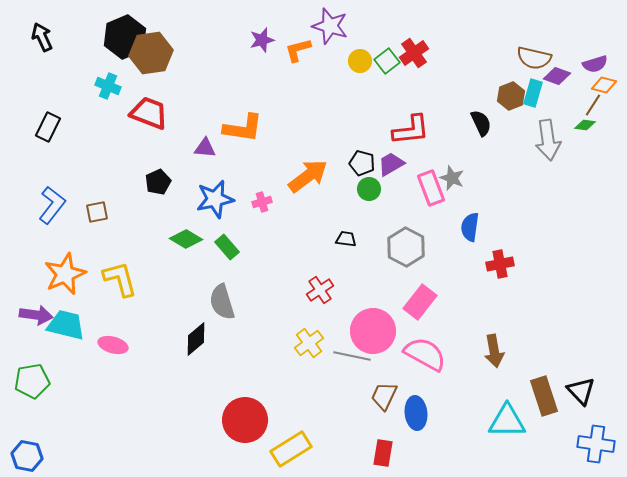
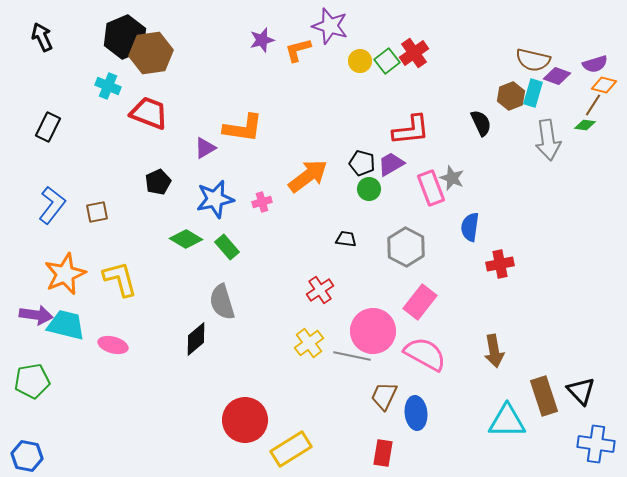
brown semicircle at (534, 58): moved 1 px left, 2 px down
purple triangle at (205, 148): rotated 35 degrees counterclockwise
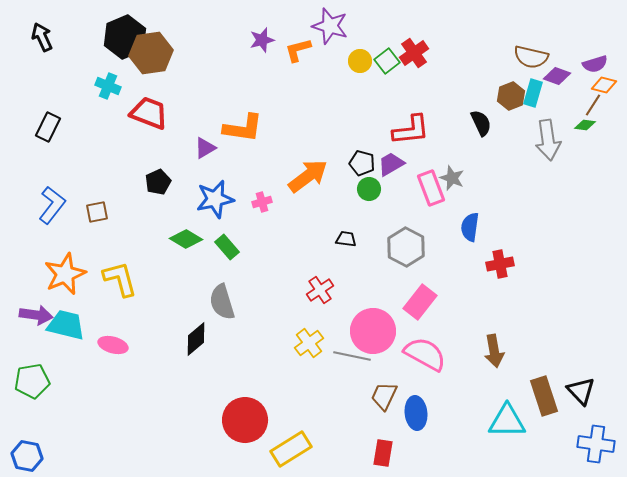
brown semicircle at (533, 60): moved 2 px left, 3 px up
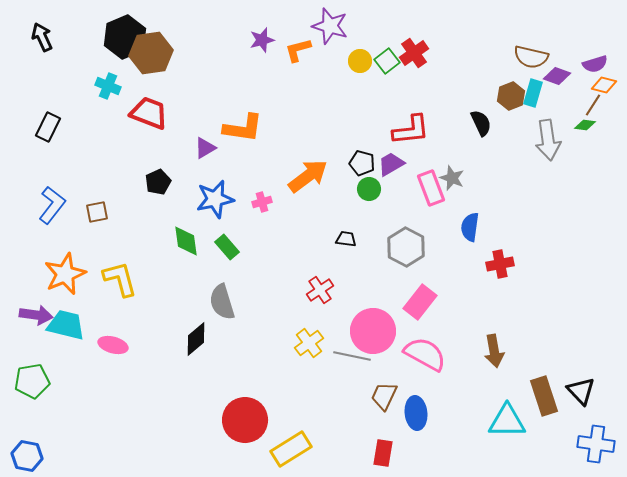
green diamond at (186, 239): moved 2 px down; rotated 52 degrees clockwise
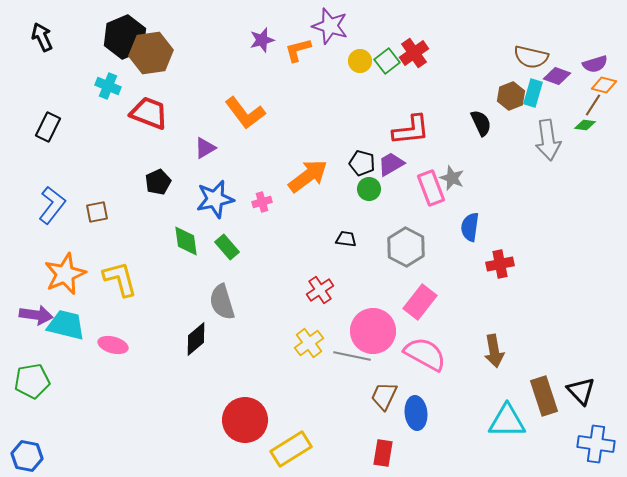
orange L-shape at (243, 128): moved 2 px right, 15 px up; rotated 45 degrees clockwise
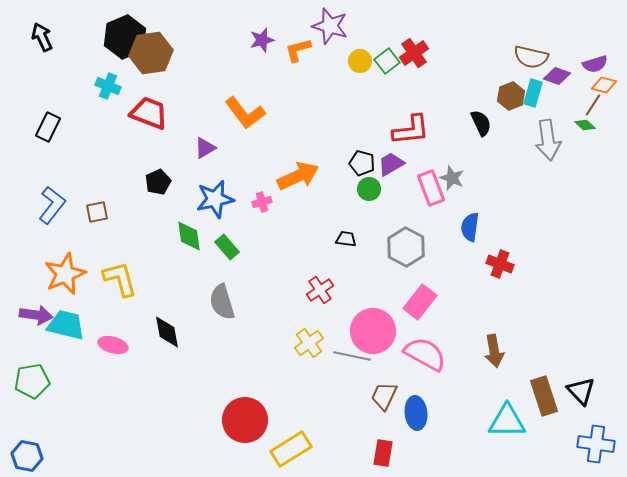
green diamond at (585, 125): rotated 35 degrees clockwise
orange arrow at (308, 176): moved 10 px left; rotated 12 degrees clockwise
green diamond at (186, 241): moved 3 px right, 5 px up
red cross at (500, 264): rotated 32 degrees clockwise
black diamond at (196, 339): moved 29 px left, 7 px up; rotated 60 degrees counterclockwise
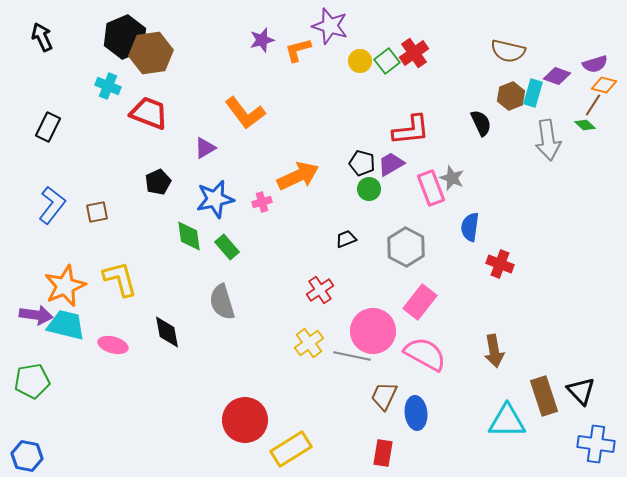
brown semicircle at (531, 57): moved 23 px left, 6 px up
black trapezoid at (346, 239): rotated 30 degrees counterclockwise
orange star at (65, 274): moved 12 px down
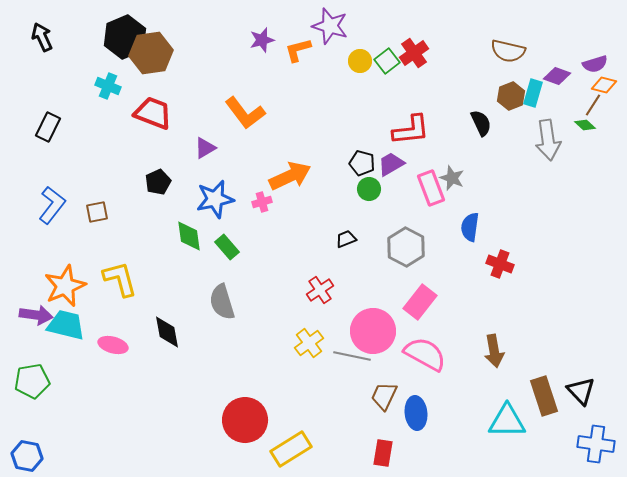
red trapezoid at (149, 113): moved 4 px right
orange arrow at (298, 176): moved 8 px left
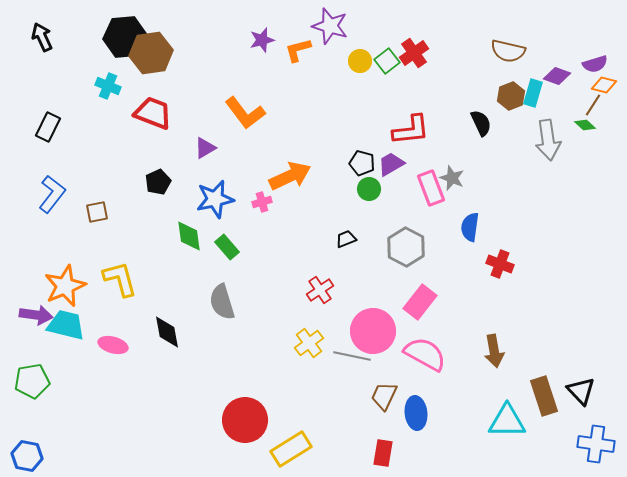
black hexagon at (125, 37): rotated 18 degrees clockwise
blue L-shape at (52, 205): moved 11 px up
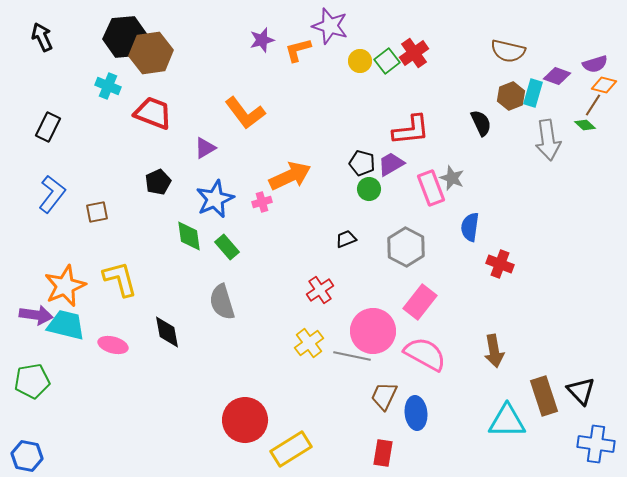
blue star at (215, 199): rotated 12 degrees counterclockwise
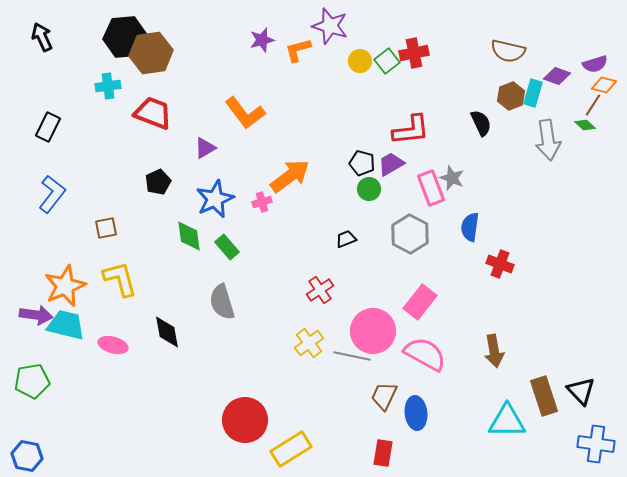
red cross at (414, 53): rotated 24 degrees clockwise
cyan cross at (108, 86): rotated 30 degrees counterclockwise
orange arrow at (290, 176): rotated 12 degrees counterclockwise
brown square at (97, 212): moved 9 px right, 16 px down
gray hexagon at (406, 247): moved 4 px right, 13 px up
